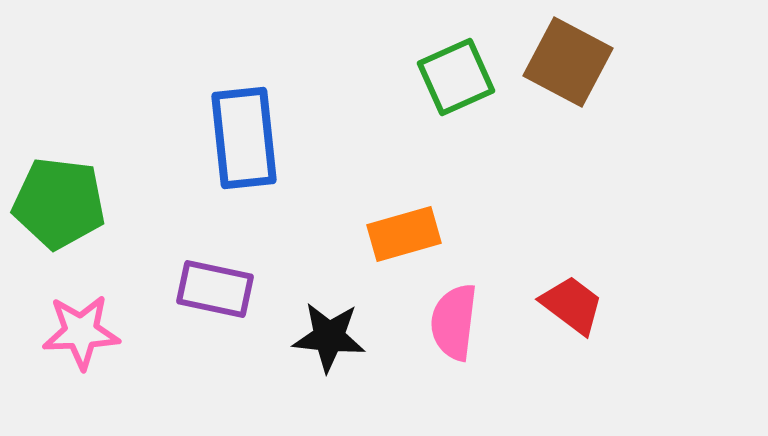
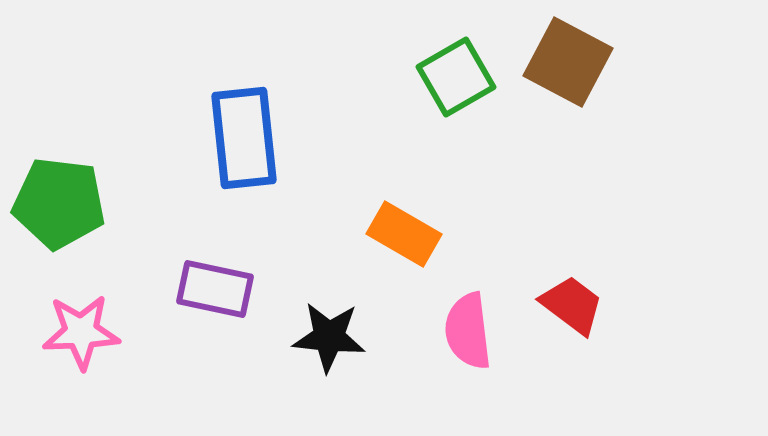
green square: rotated 6 degrees counterclockwise
orange rectangle: rotated 46 degrees clockwise
pink semicircle: moved 14 px right, 9 px down; rotated 14 degrees counterclockwise
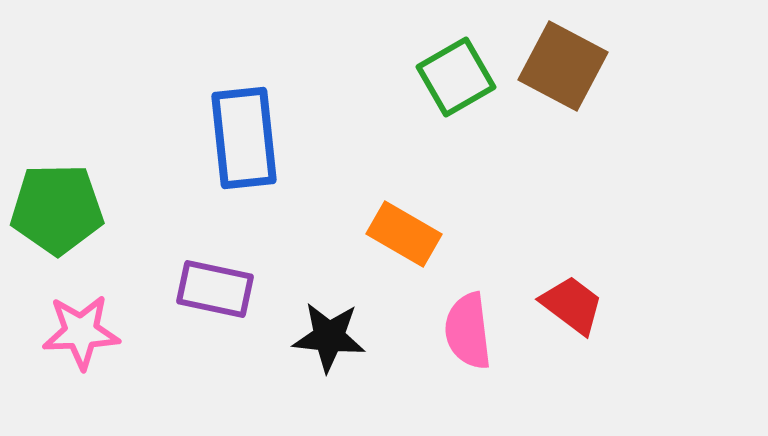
brown square: moved 5 px left, 4 px down
green pentagon: moved 2 px left, 6 px down; rotated 8 degrees counterclockwise
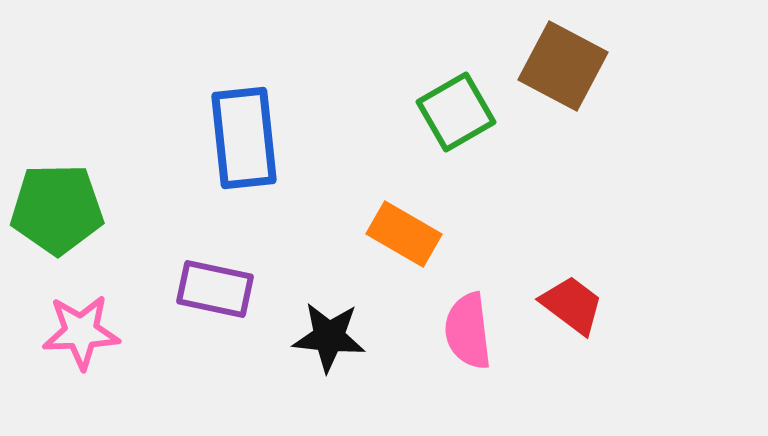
green square: moved 35 px down
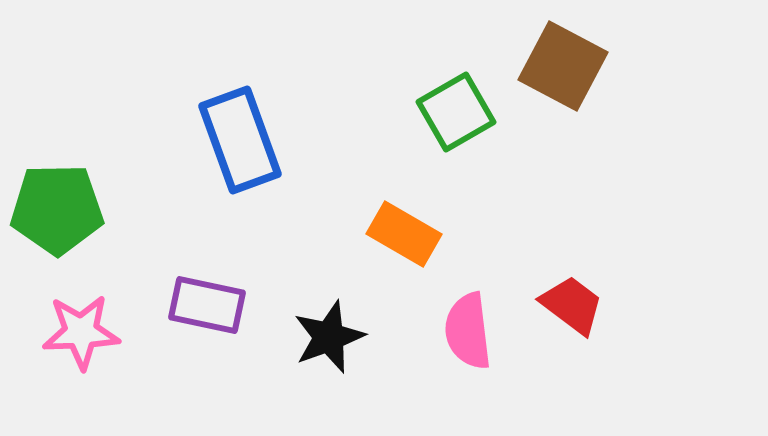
blue rectangle: moved 4 px left, 2 px down; rotated 14 degrees counterclockwise
purple rectangle: moved 8 px left, 16 px down
black star: rotated 26 degrees counterclockwise
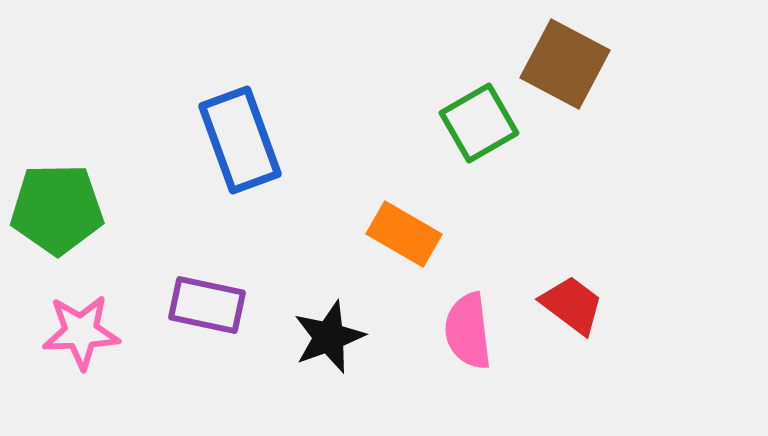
brown square: moved 2 px right, 2 px up
green square: moved 23 px right, 11 px down
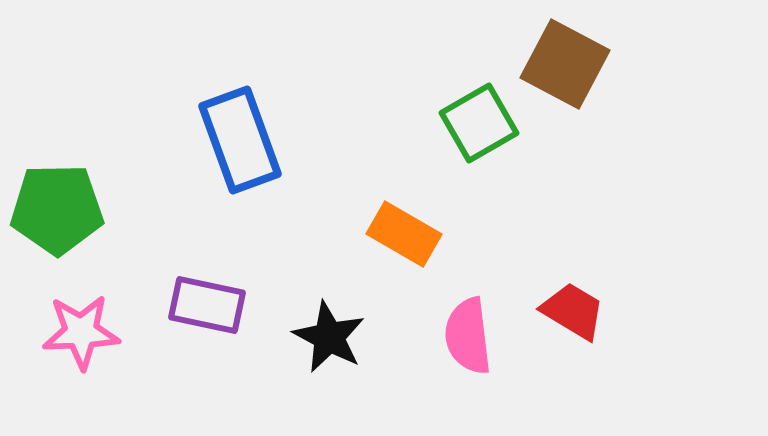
red trapezoid: moved 1 px right, 6 px down; rotated 6 degrees counterclockwise
pink semicircle: moved 5 px down
black star: rotated 24 degrees counterclockwise
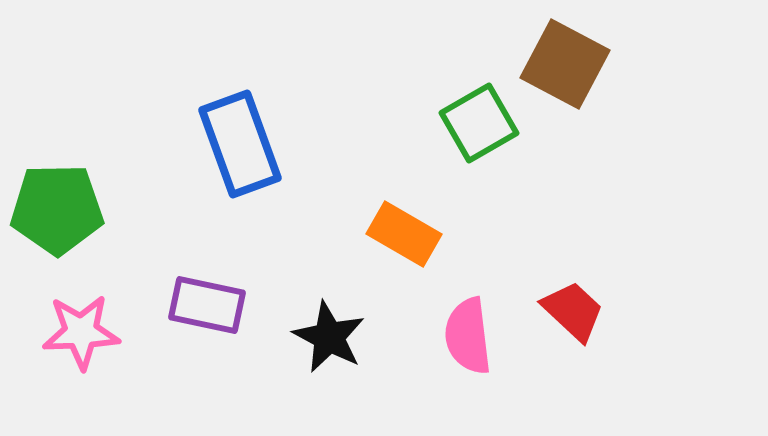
blue rectangle: moved 4 px down
red trapezoid: rotated 12 degrees clockwise
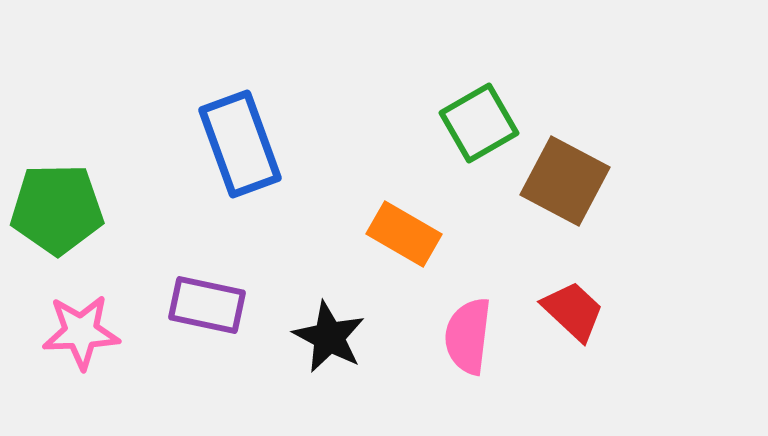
brown square: moved 117 px down
pink semicircle: rotated 14 degrees clockwise
